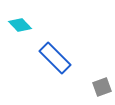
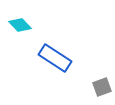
blue rectangle: rotated 12 degrees counterclockwise
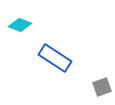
cyan diamond: rotated 25 degrees counterclockwise
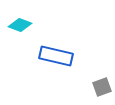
blue rectangle: moved 1 px right, 2 px up; rotated 20 degrees counterclockwise
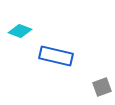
cyan diamond: moved 6 px down
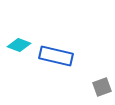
cyan diamond: moved 1 px left, 14 px down
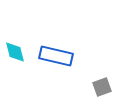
cyan diamond: moved 4 px left, 7 px down; rotated 55 degrees clockwise
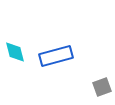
blue rectangle: rotated 28 degrees counterclockwise
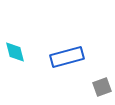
blue rectangle: moved 11 px right, 1 px down
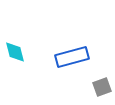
blue rectangle: moved 5 px right
